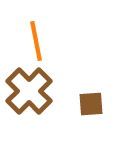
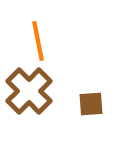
orange line: moved 2 px right
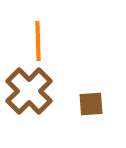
orange line: rotated 9 degrees clockwise
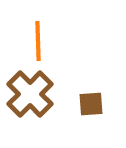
brown cross: moved 1 px right, 3 px down
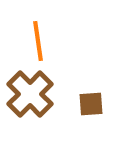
orange line: rotated 6 degrees counterclockwise
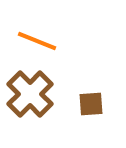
orange line: moved 1 px left; rotated 60 degrees counterclockwise
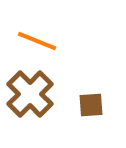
brown square: moved 1 px down
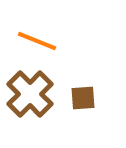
brown square: moved 8 px left, 7 px up
